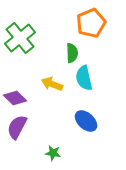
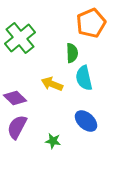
green star: moved 12 px up
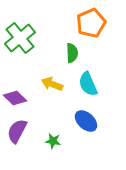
cyan semicircle: moved 4 px right, 6 px down; rotated 10 degrees counterclockwise
purple semicircle: moved 4 px down
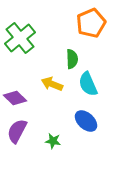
green semicircle: moved 6 px down
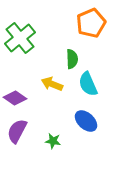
purple diamond: rotated 10 degrees counterclockwise
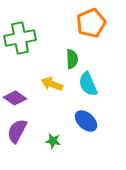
green cross: rotated 28 degrees clockwise
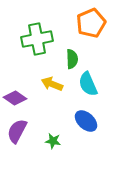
green cross: moved 17 px right, 1 px down
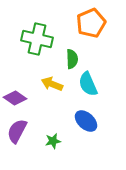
green cross: rotated 24 degrees clockwise
green star: rotated 21 degrees counterclockwise
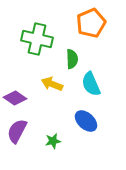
cyan semicircle: moved 3 px right
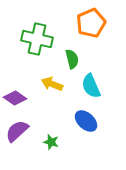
green semicircle: rotated 12 degrees counterclockwise
cyan semicircle: moved 2 px down
purple semicircle: rotated 20 degrees clockwise
green star: moved 2 px left, 1 px down; rotated 28 degrees clockwise
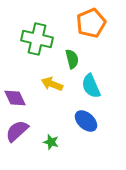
purple diamond: rotated 30 degrees clockwise
